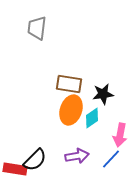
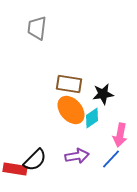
orange ellipse: rotated 60 degrees counterclockwise
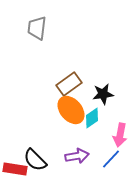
brown rectangle: rotated 45 degrees counterclockwise
black semicircle: rotated 90 degrees clockwise
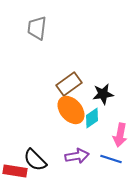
blue line: rotated 65 degrees clockwise
red rectangle: moved 2 px down
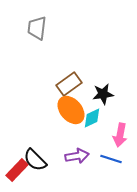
cyan diamond: rotated 10 degrees clockwise
red rectangle: moved 2 px right, 1 px up; rotated 55 degrees counterclockwise
